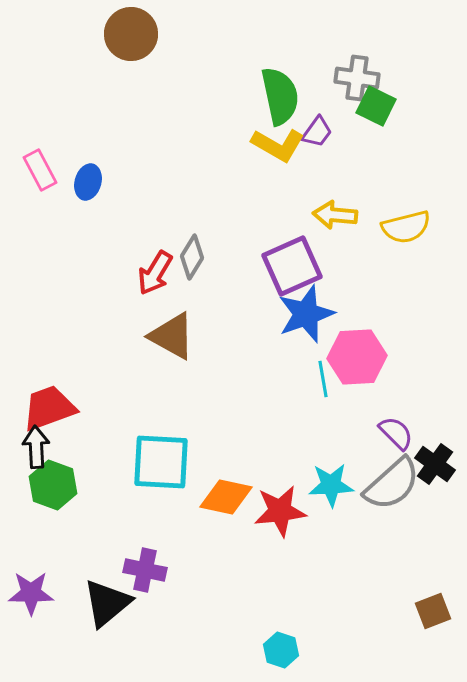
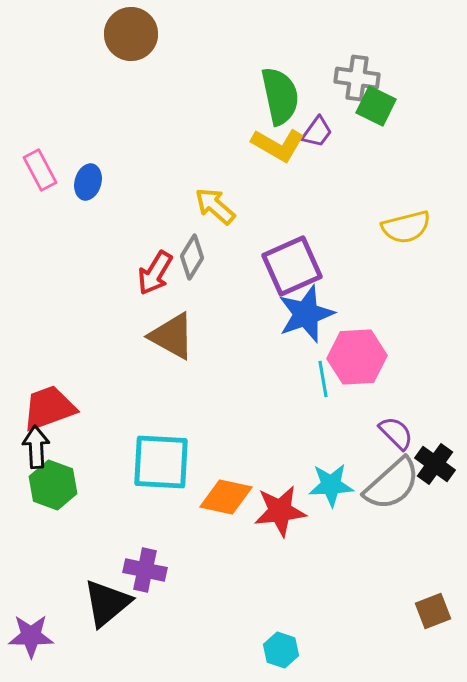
yellow arrow: moved 120 px left, 9 px up; rotated 36 degrees clockwise
purple star: moved 43 px down
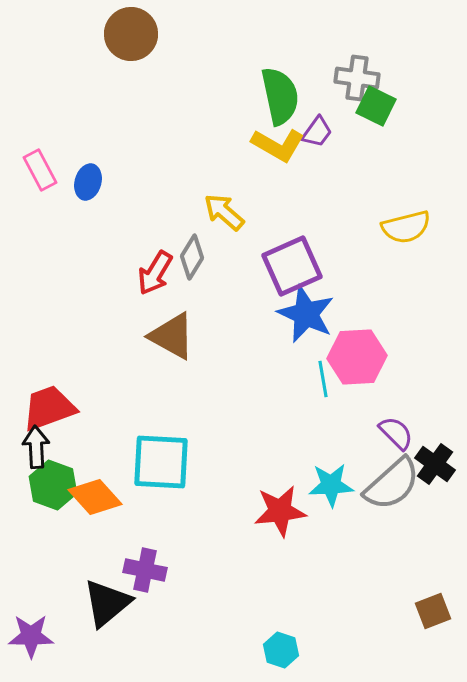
yellow arrow: moved 9 px right, 6 px down
blue star: rotated 28 degrees counterclockwise
orange diamond: moved 131 px left; rotated 36 degrees clockwise
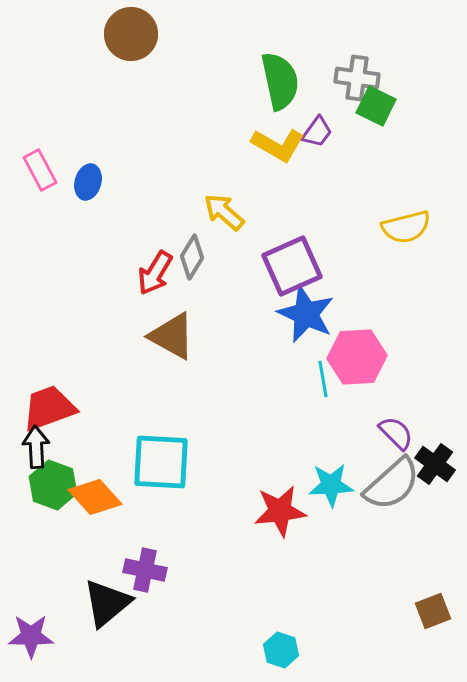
green semicircle: moved 15 px up
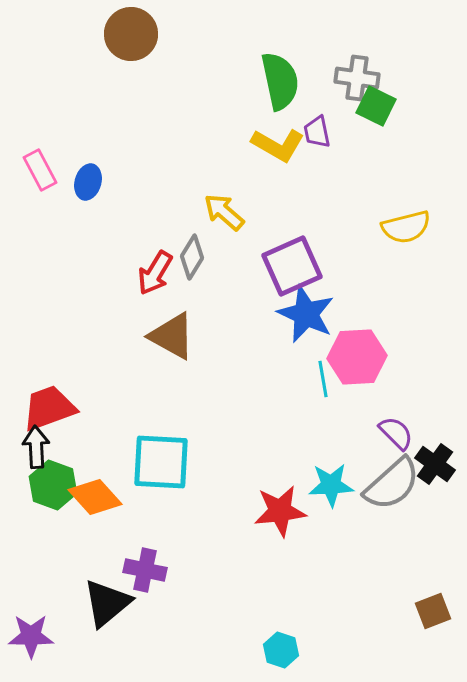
purple trapezoid: rotated 132 degrees clockwise
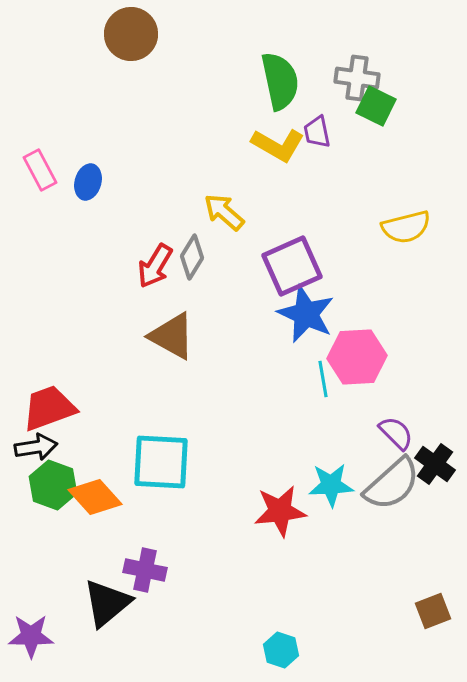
red arrow: moved 7 px up
black arrow: rotated 84 degrees clockwise
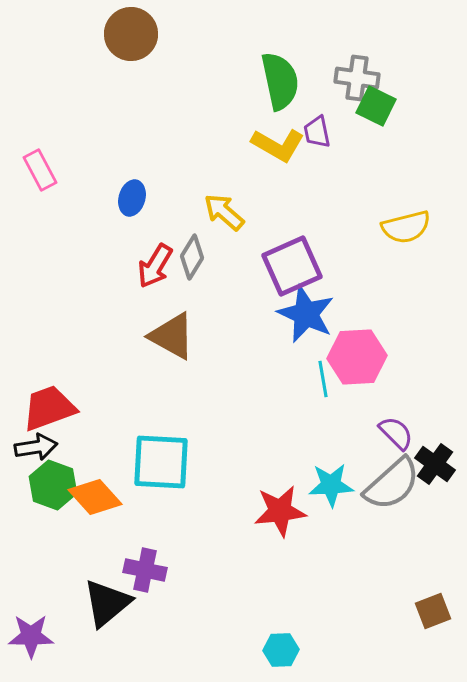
blue ellipse: moved 44 px right, 16 px down
cyan hexagon: rotated 20 degrees counterclockwise
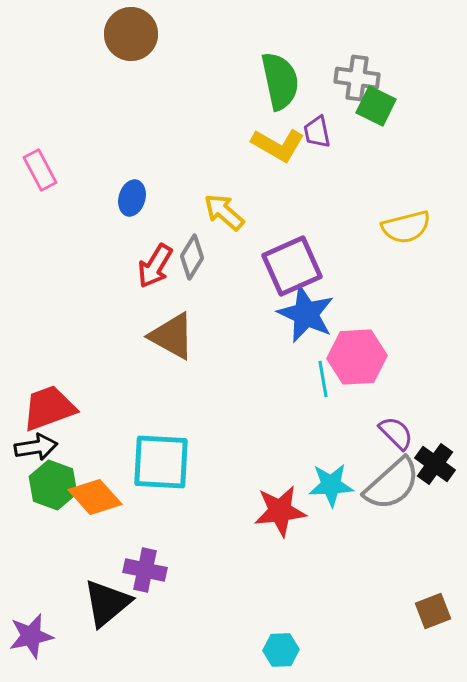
purple star: rotated 12 degrees counterclockwise
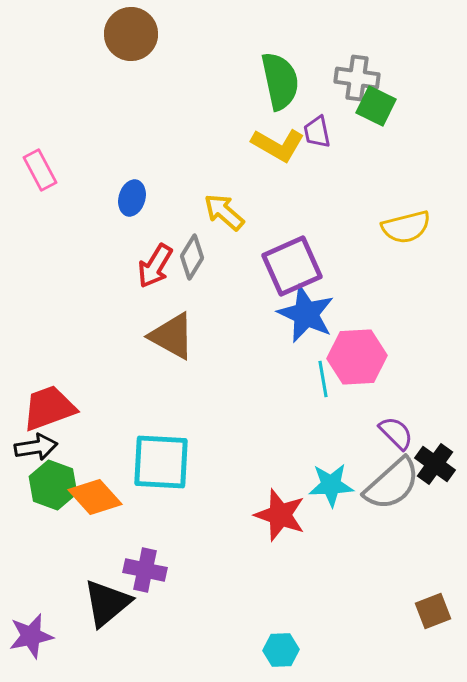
red star: moved 4 px down; rotated 26 degrees clockwise
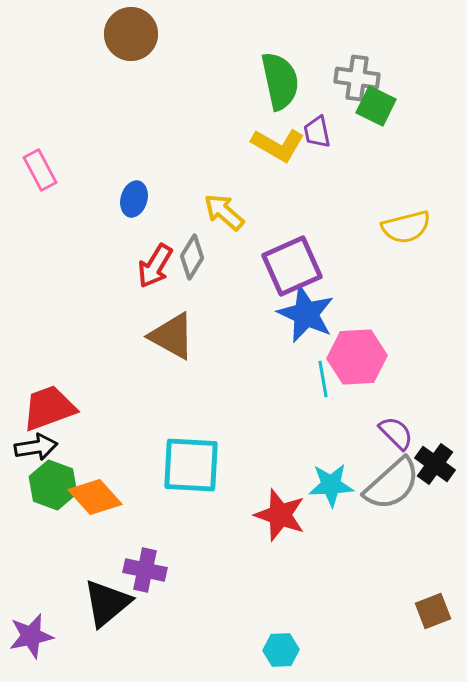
blue ellipse: moved 2 px right, 1 px down
cyan square: moved 30 px right, 3 px down
